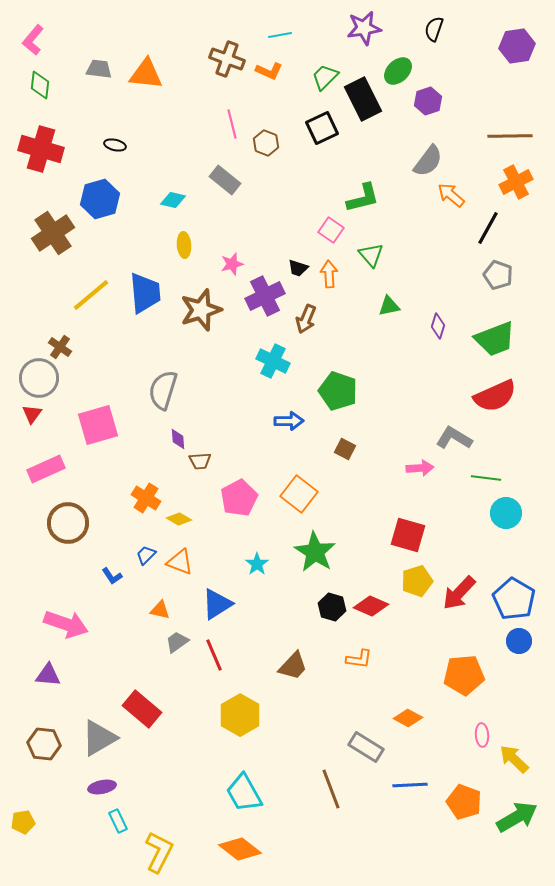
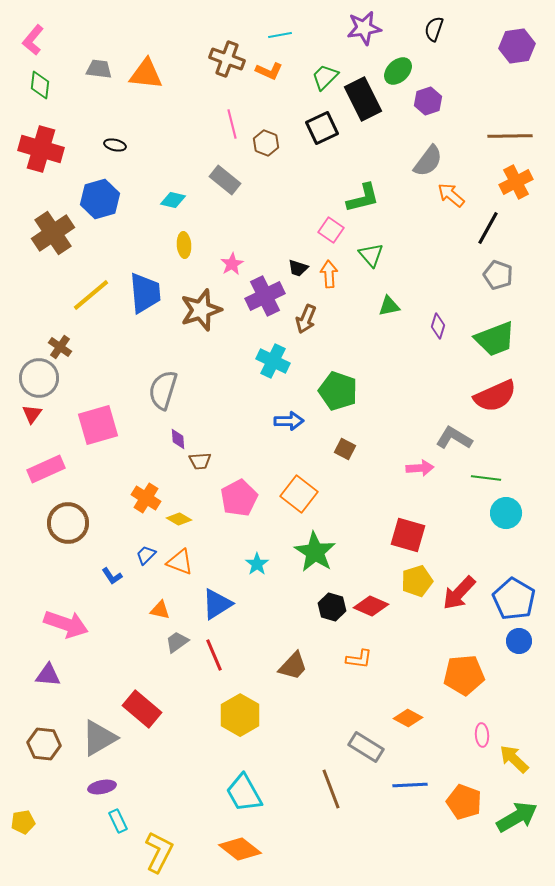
pink star at (232, 264): rotated 15 degrees counterclockwise
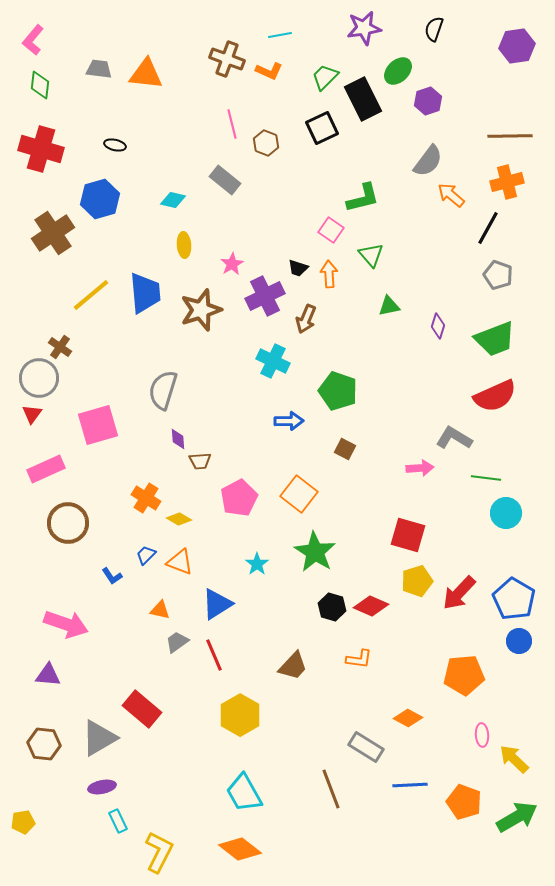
orange cross at (516, 182): moved 9 px left; rotated 12 degrees clockwise
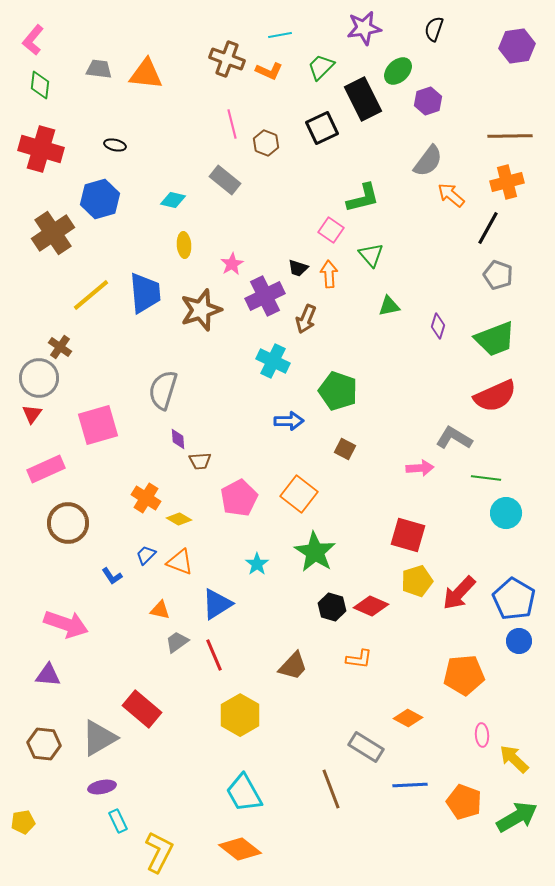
green trapezoid at (325, 77): moved 4 px left, 10 px up
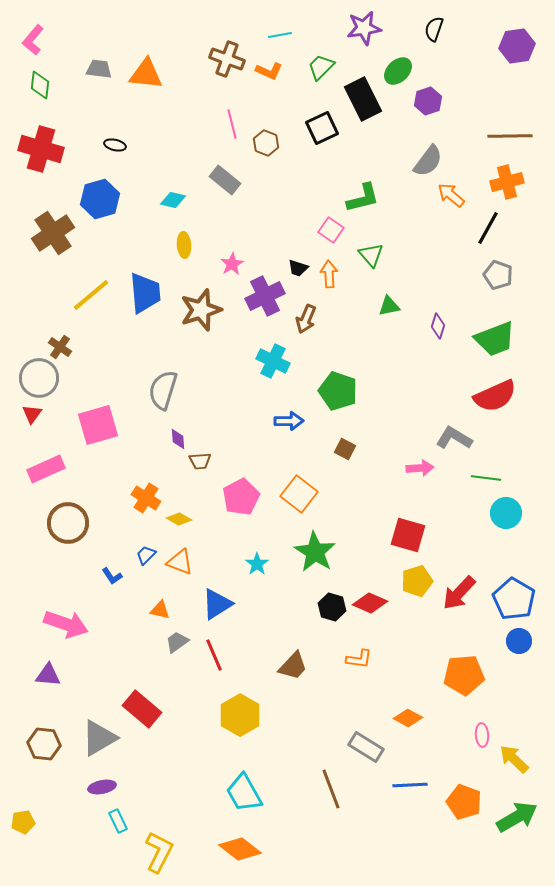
pink pentagon at (239, 498): moved 2 px right, 1 px up
red diamond at (371, 606): moved 1 px left, 3 px up
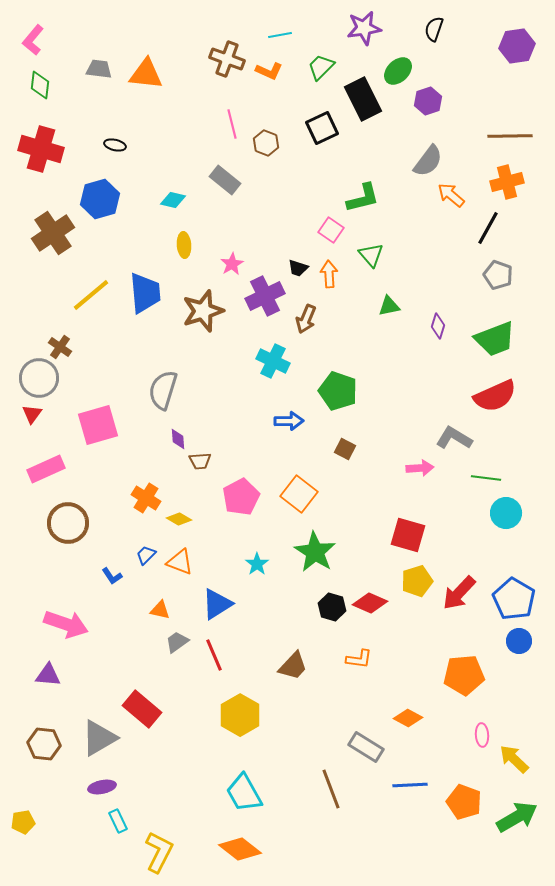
brown star at (201, 310): moved 2 px right, 1 px down
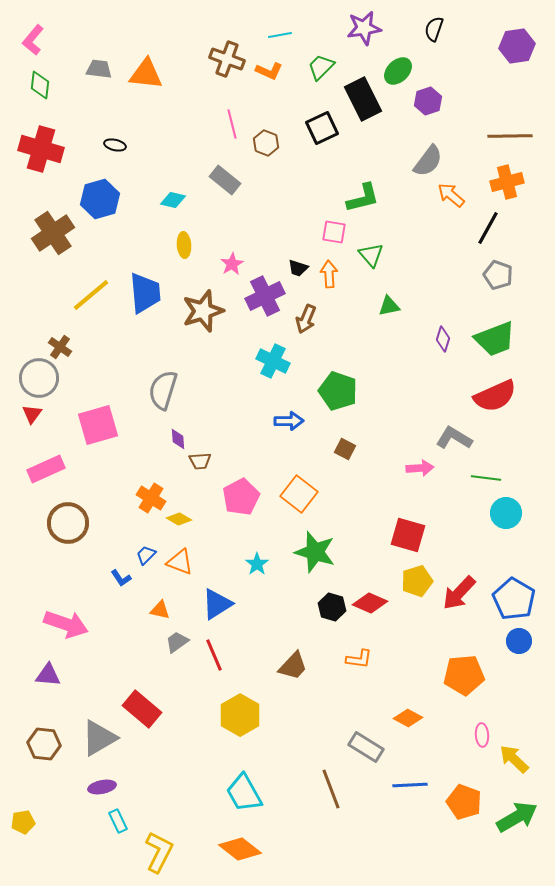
pink square at (331, 230): moved 3 px right, 2 px down; rotated 25 degrees counterclockwise
purple diamond at (438, 326): moved 5 px right, 13 px down
orange cross at (146, 498): moved 5 px right
green star at (315, 552): rotated 15 degrees counterclockwise
blue L-shape at (112, 576): moved 9 px right, 2 px down
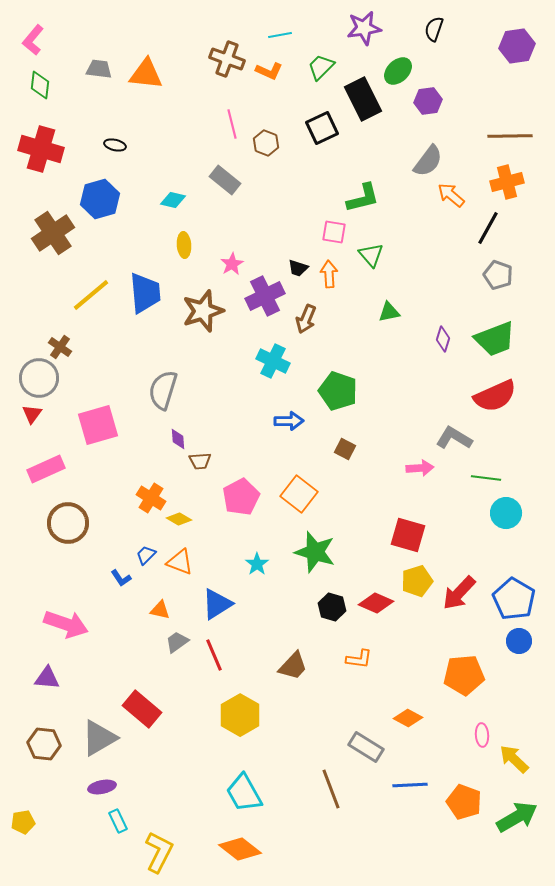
purple hexagon at (428, 101): rotated 12 degrees clockwise
green triangle at (389, 306): moved 6 px down
red diamond at (370, 603): moved 6 px right
purple triangle at (48, 675): moved 1 px left, 3 px down
